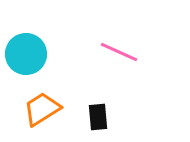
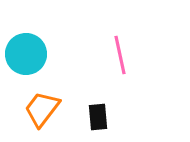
pink line: moved 1 px right, 3 px down; rotated 54 degrees clockwise
orange trapezoid: rotated 21 degrees counterclockwise
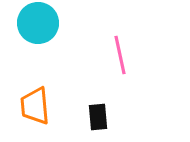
cyan circle: moved 12 px right, 31 px up
orange trapezoid: moved 7 px left, 3 px up; rotated 42 degrees counterclockwise
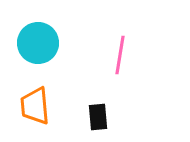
cyan circle: moved 20 px down
pink line: rotated 21 degrees clockwise
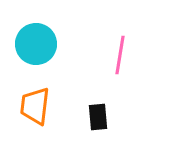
cyan circle: moved 2 px left, 1 px down
orange trapezoid: rotated 12 degrees clockwise
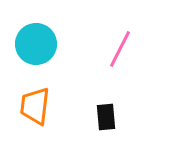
pink line: moved 6 px up; rotated 18 degrees clockwise
black rectangle: moved 8 px right
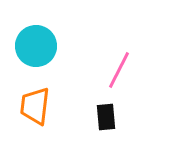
cyan circle: moved 2 px down
pink line: moved 1 px left, 21 px down
